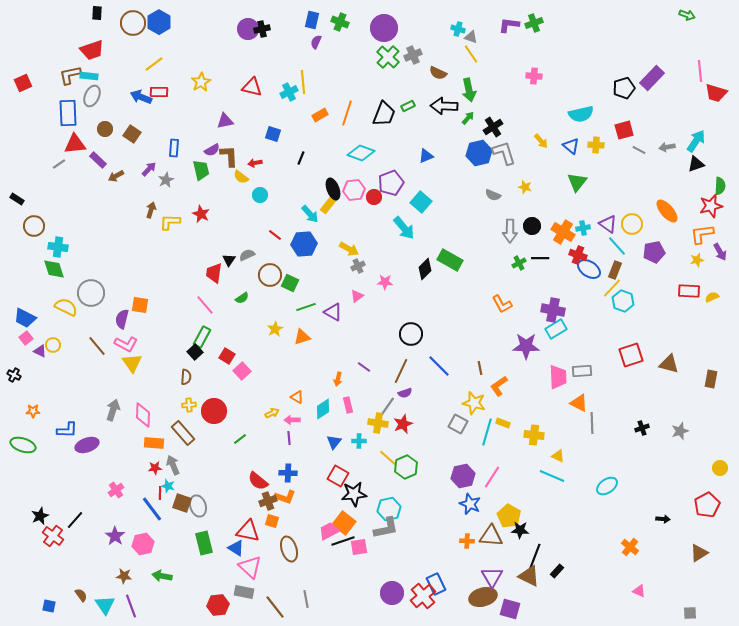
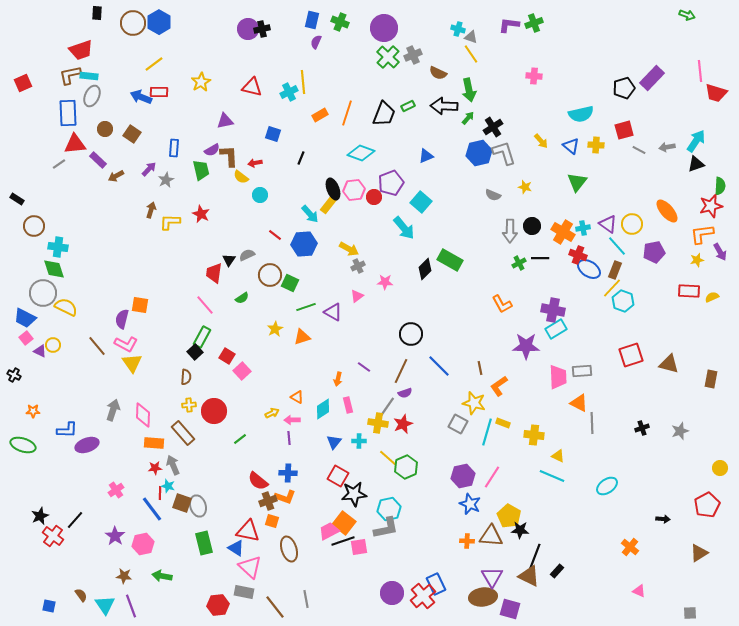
red trapezoid at (92, 50): moved 11 px left
gray circle at (91, 293): moved 48 px left
brown ellipse at (483, 597): rotated 8 degrees clockwise
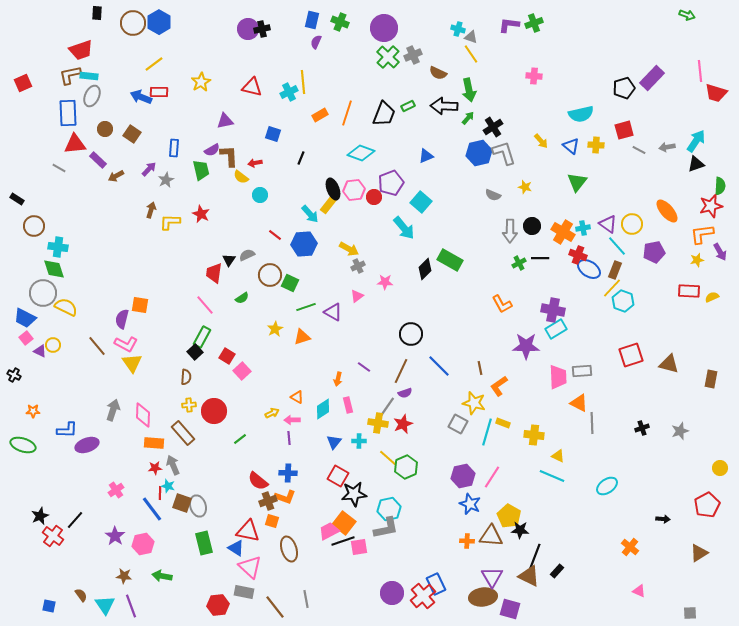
gray line at (59, 164): moved 4 px down; rotated 64 degrees clockwise
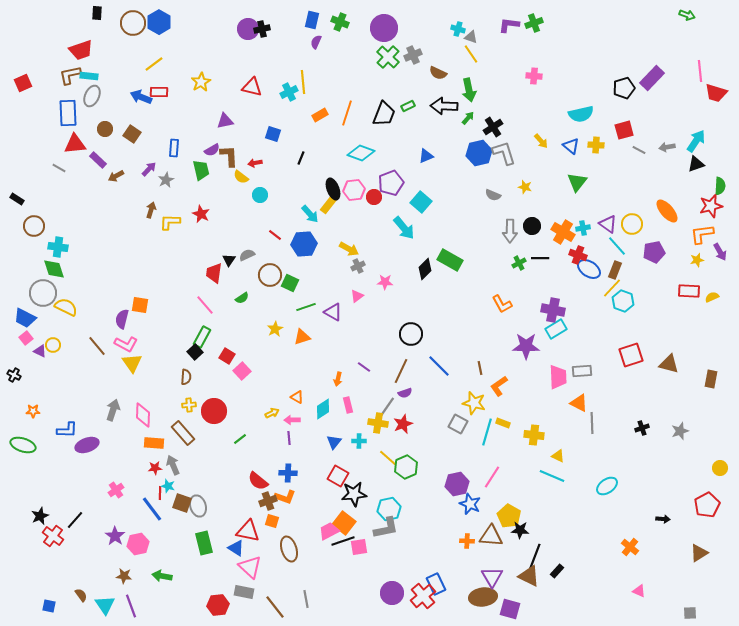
purple hexagon at (463, 476): moved 6 px left, 8 px down
pink hexagon at (143, 544): moved 5 px left
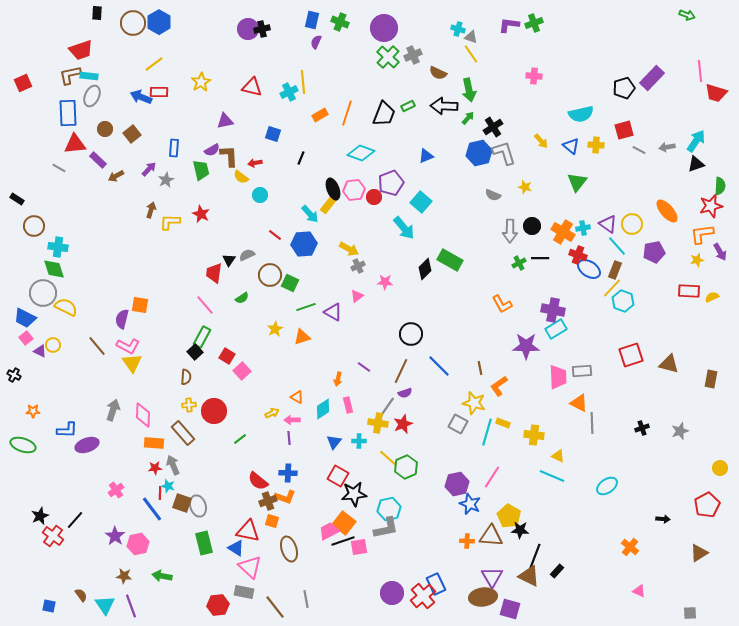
brown square at (132, 134): rotated 18 degrees clockwise
pink L-shape at (126, 344): moved 2 px right, 2 px down
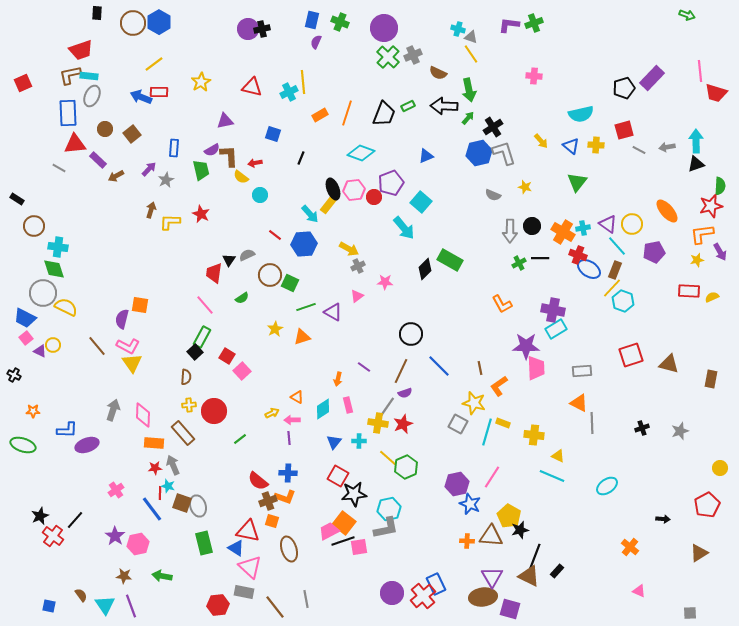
cyan arrow at (696, 141): rotated 35 degrees counterclockwise
pink trapezoid at (558, 377): moved 22 px left, 9 px up
black star at (520, 530): rotated 18 degrees counterclockwise
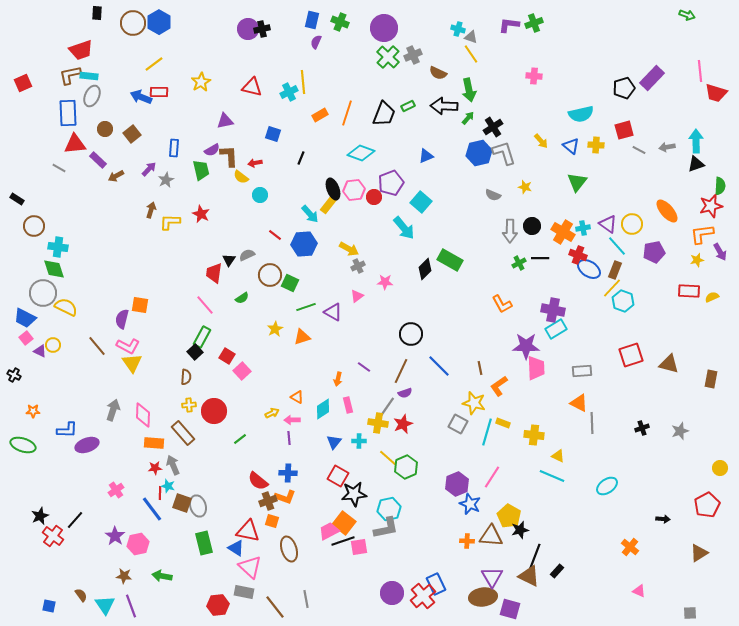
purple hexagon at (457, 484): rotated 10 degrees counterclockwise
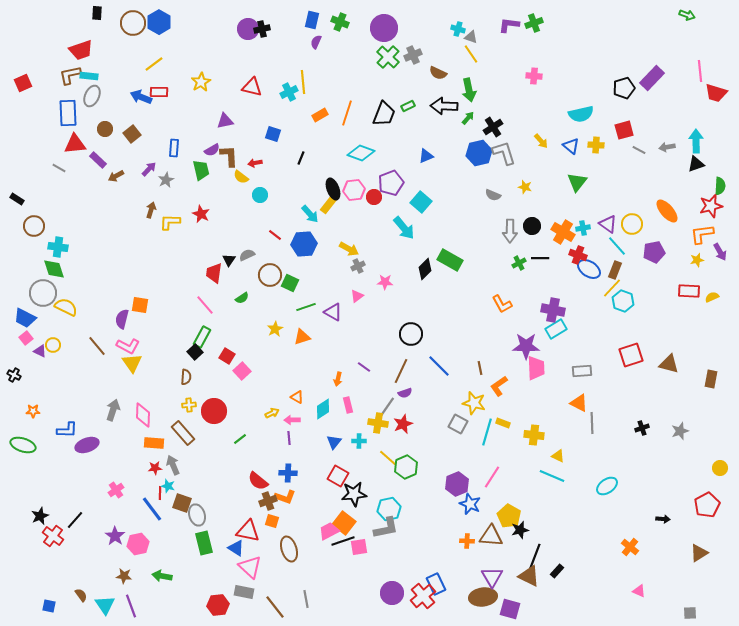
gray ellipse at (198, 506): moved 1 px left, 9 px down
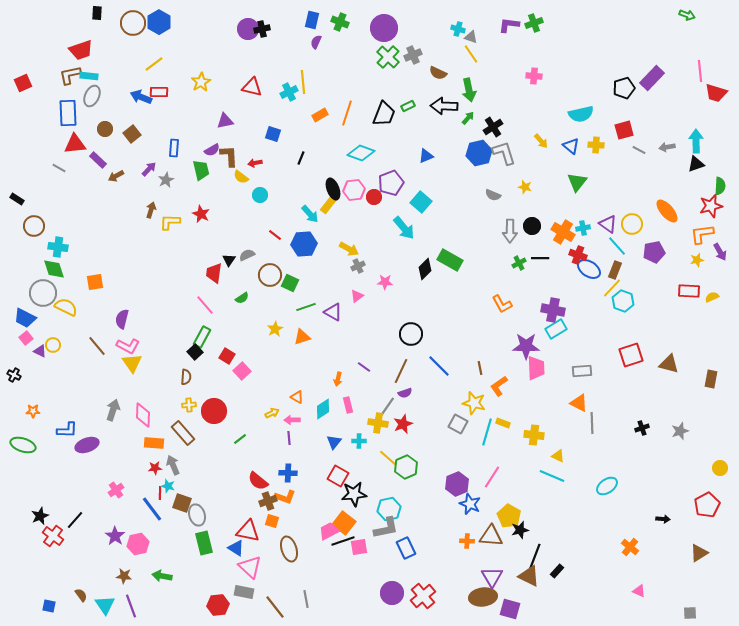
orange square at (140, 305): moved 45 px left, 23 px up; rotated 18 degrees counterclockwise
blue rectangle at (436, 584): moved 30 px left, 36 px up
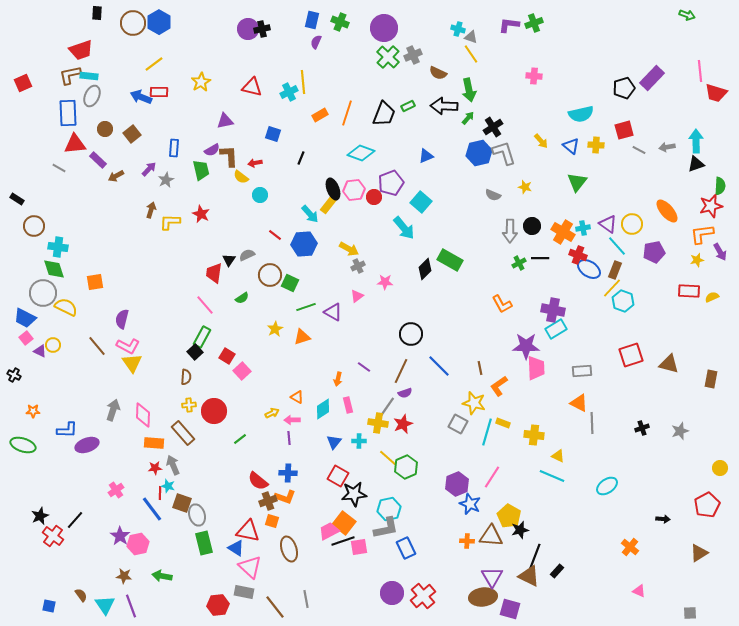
purple star at (115, 536): moved 5 px right
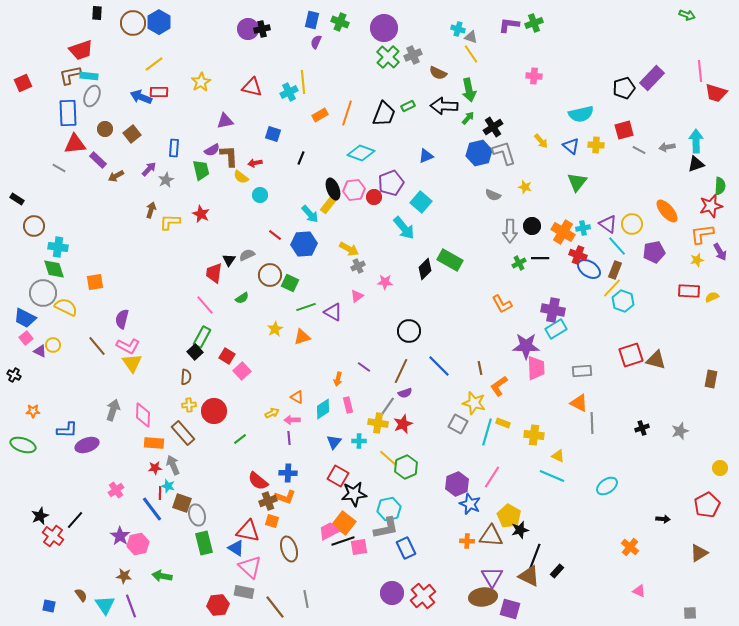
black circle at (411, 334): moved 2 px left, 3 px up
brown triangle at (669, 364): moved 13 px left, 4 px up
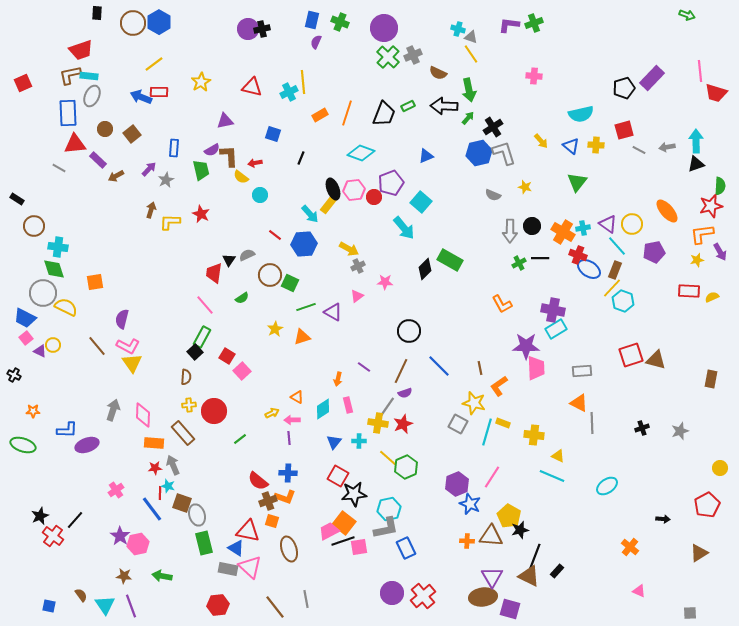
gray rectangle at (244, 592): moved 16 px left, 23 px up
